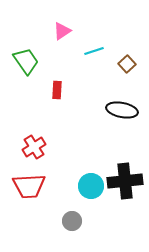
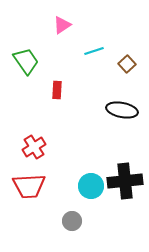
pink triangle: moved 6 px up
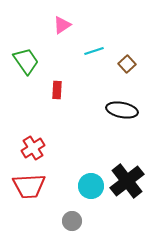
red cross: moved 1 px left, 1 px down
black cross: moved 2 px right; rotated 32 degrees counterclockwise
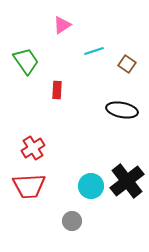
brown square: rotated 12 degrees counterclockwise
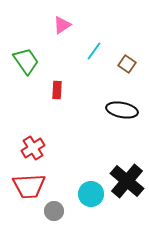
cyan line: rotated 36 degrees counterclockwise
black cross: rotated 12 degrees counterclockwise
cyan circle: moved 8 px down
gray circle: moved 18 px left, 10 px up
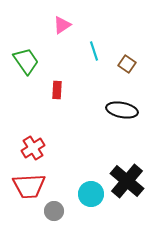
cyan line: rotated 54 degrees counterclockwise
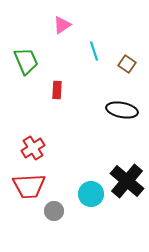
green trapezoid: rotated 12 degrees clockwise
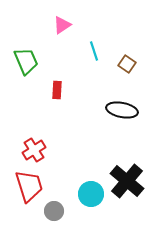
red cross: moved 1 px right, 2 px down
red trapezoid: rotated 104 degrees counterclockwise
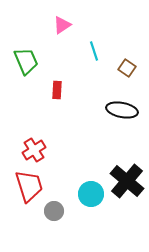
brown square: moved 4 px down
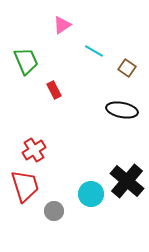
cyan line: rotated 42 degrees counterclockwise
red rectangle: moved 3 px left; rotated 30 degrees counterclockwise
red trapezoid: moved 4 px left
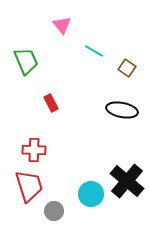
pink triangle: rotated 36 degrees counterclockwise
red rectangle: moved 3 px left, 13 px down
red cross: rotated 35 degrees clockwise
red trapezoid: moved 4 px right
